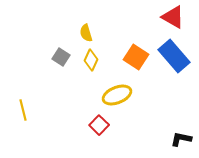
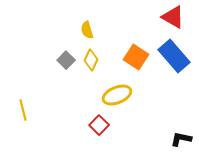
yellow semicircle: moved 1 px right, 3 px up
gray square: moved 5 px right, 3 px down; rotated 12 degrees clockwise
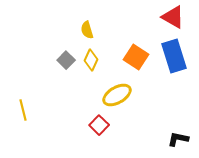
blue rectangle: rotated 24 degrees clockwise
yellow ellipse: rotated 8 degrees counterclockwise
black L-shape: moved 3 px left
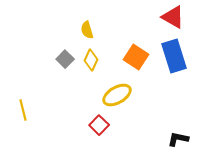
gray square: moved 1 px left, 1 px up
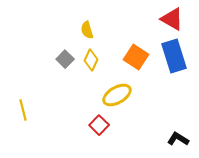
red triangle: moved 1 px left, 2 px down
black L-shape: rotated 20 degrees clockwise
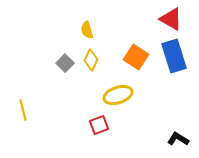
red triangle: moved 1 px left
gray square: moved 4 px down
yellow ellipse: moved 1 px right; rotated 12 degrees clockwise
red square: rotated 24 degrees clockwise
